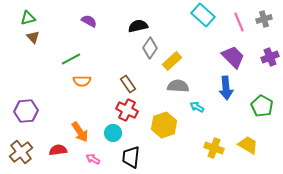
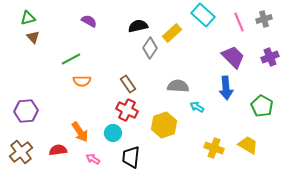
yellow rectangle: moved 28 px up
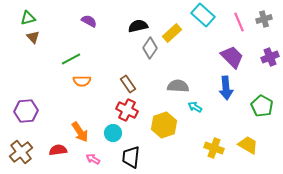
purple trapezoid: moved 1 px left
cyan arrow: moved 2 px left
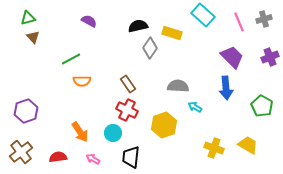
yellow rectangle: rotated 60 degrees clockwise
purple hexagon: rotated 15 degrees counterclockwise
red semicircle: moved 7 px down
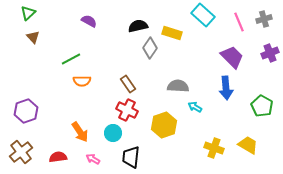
green triangle: moved 5 px up; rotated 28 degrees counterclockwise
purple cross: moved 4 px up
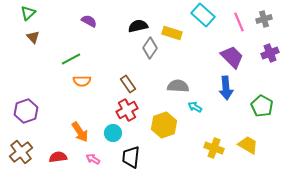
red cross: rotated 35 degrees clockwise
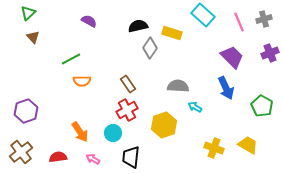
blue arrow: rotated 20 degrees counterclockwise
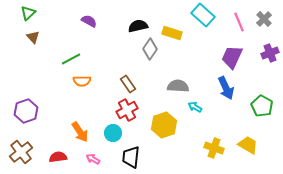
gray cross: rotated 28 degrees counterclockwise
gray diamond: moved 1 px down
purple trapezoid: rotated 110 degrees counterclockwise
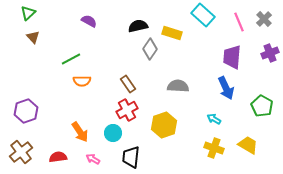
purple trapezoid: rotated 20 degrees counterclockwise
cyan arrow: moved 19 px right, 12 px down
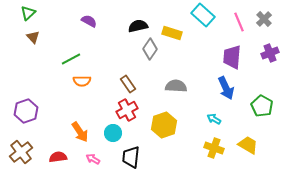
gray semicircle: moved 2 px left
